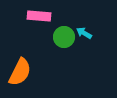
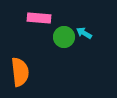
pink rectangle: moved 2 px down
orange semicircle: rotated 32 degrees counterclockwise
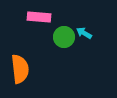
pink rectangle: moved 1 px up
orange semicircle: moved 3 px up
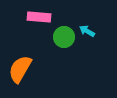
cyan arrow: moved 3 px right, 2 px up
orange semicircle: rotated 144 degrees counterclockwise
